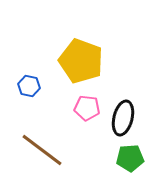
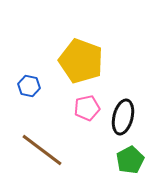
pink pentagon: rotated 20 degrees counterclockwise
black ellipse: moved 1 px up
green pentagon: moved 2 px down; rotated 24 degrees counterclockwise
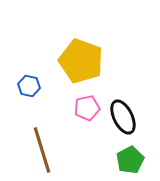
black ellipse: rotated 40 degrees counterclockwise
brown line: rotated 36 degrees clockwise
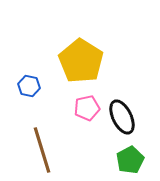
yellow pentagon: rotated 12 degrees clockwise
black ellipse: moved 1 px left
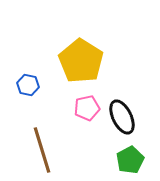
blue hexagon: moved 1 px left, 1 px up
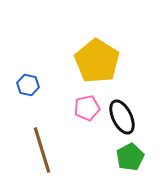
yellow pentagon: moved 16 px right
green pentagon: moved 3 px up
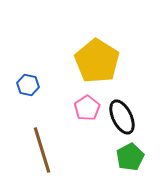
pink pentagon: rotated 20 degrees counterclockwise
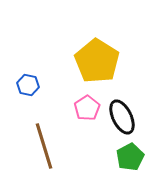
brown line: moved 2 px right, 4 px up
